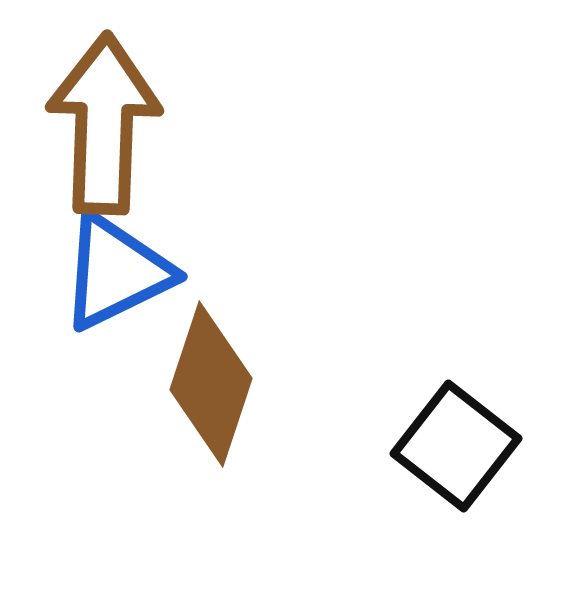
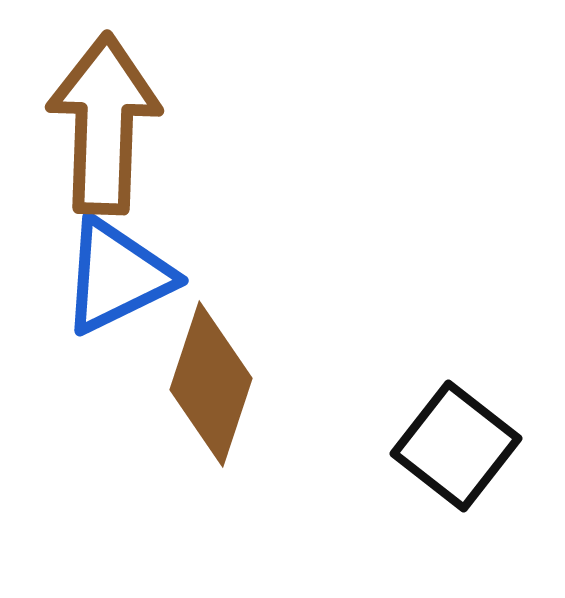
blue triangle: moved 1 px right, 4 px down
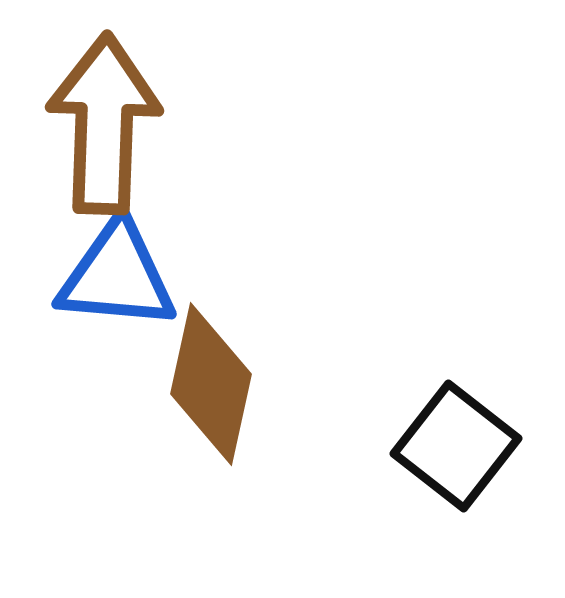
blue triangle: rotated 31 degrees clockwise
brown diamond: rotated 6 degrees counterclockwise
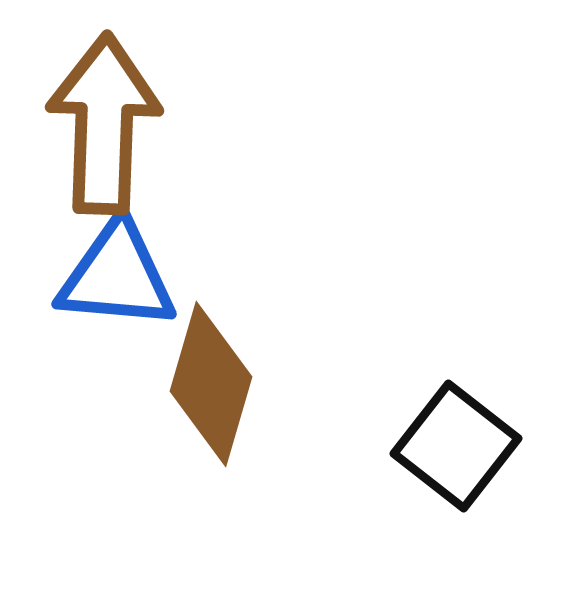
brown diamond: rotated 4 degrees clockwise
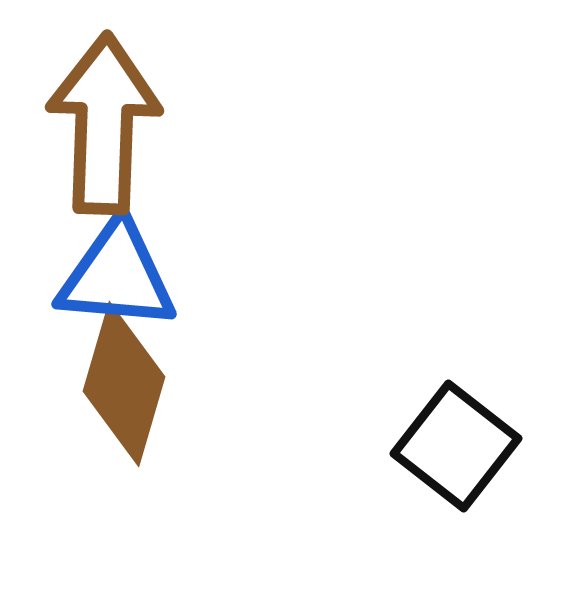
brown diamond: moved 87 px left
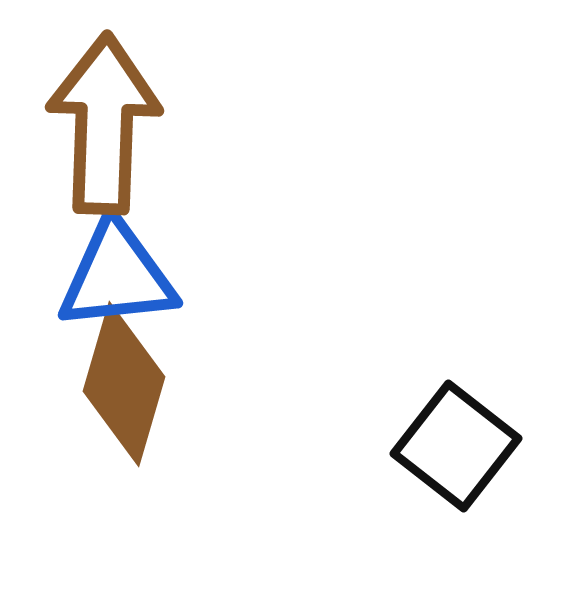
blue triangle: rotated 11 degrees counterclockwise
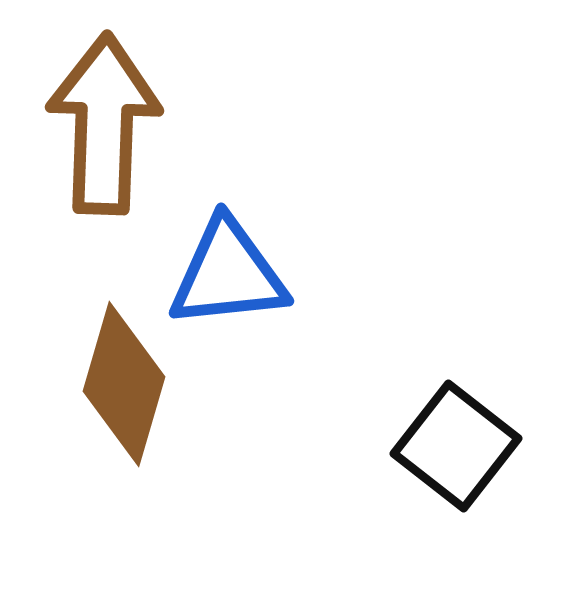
blue triangle: moved 111 px right, 2 px up
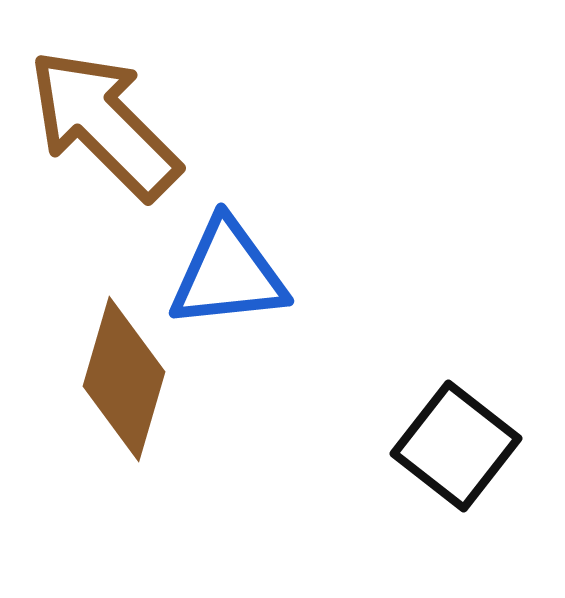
brown arrow: rotated 47 degrees counterclockwise
brown diamond: moved 5 px up
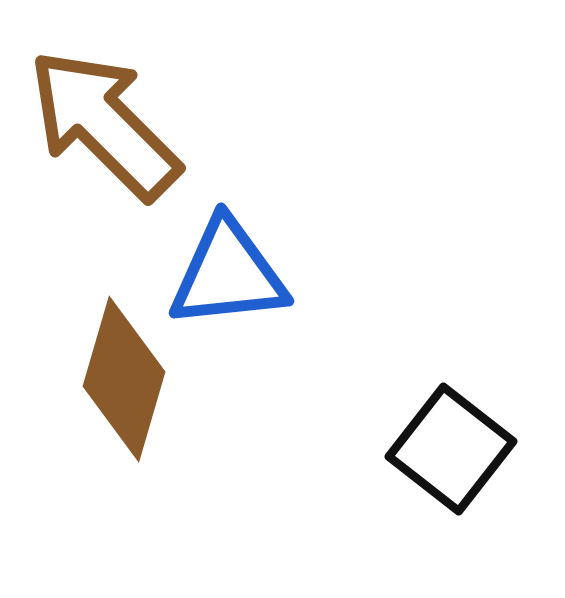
black square: moved 5 px left, 3 px down
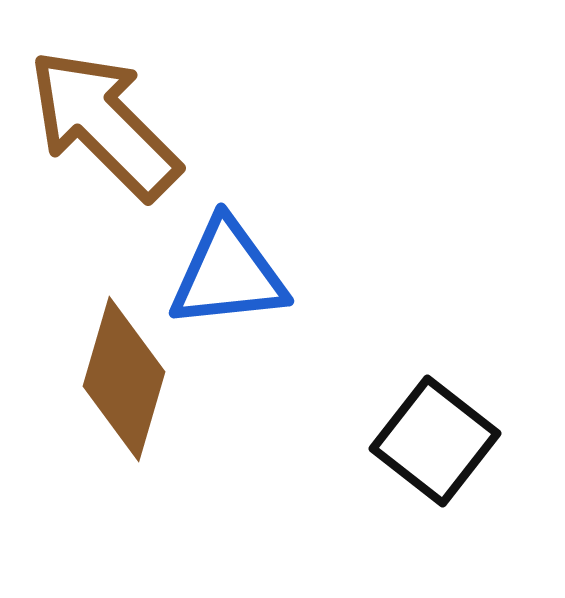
black square: moved 16 px left, 8 px up
